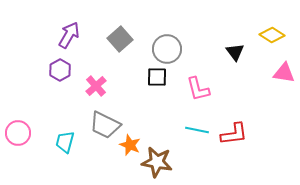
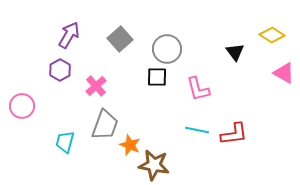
pink triangle: rotated 20 degrees clockwise
gray trapezoid: rotated 96 degrees counterclockwise
pink circle: moved 4 px right, 27 px up
brown star: moved 3 px left, 3 px down
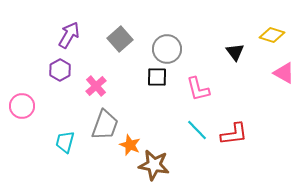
yellow diamond: rotated 15 degrees counterclockwise
cyan line: rotated 35 degrees clockwise
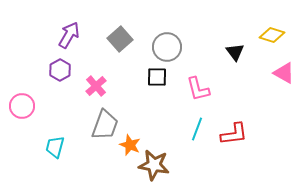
gray circle: moved 2 px up
cyan line: moved 1 px up; rotated 65 degrees clockwise
cyan trapezoid: moved 10 px left, 5 px down
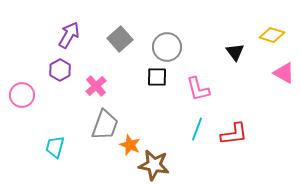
pink circle: moved 11 px up
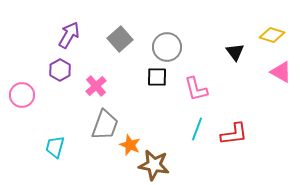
pink triangle: moved 3 px left, 1 px up
pink L-shape: moved 2 px left
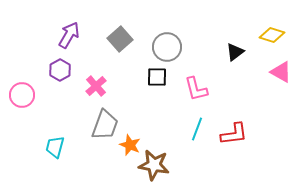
black triangle: rotated 30 degrees clockwise
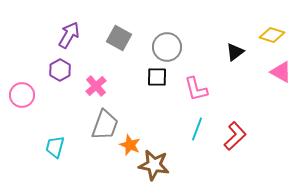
gray square: moved 1 px left, 1 px up; rotated 20 degrees counterclockwise
red L-shape: moved 1 px right, 2 px down; rotated 36 degrees counterclockwise
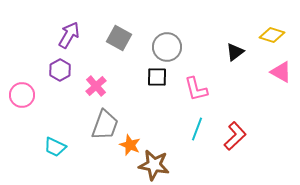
cyan trapezoid: rotated 80 degrees counterclockwise
